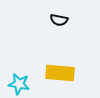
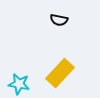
yellow rectangle: rotated 52 degrees counterclockwise
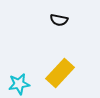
cyan star: rotated 20 degrees counterclockwise
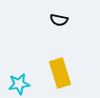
yellow rectangle: rotated 60 degrees counterclockwise
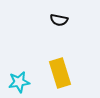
cyan star: moved 2 px up
